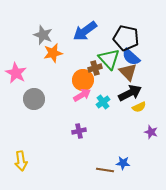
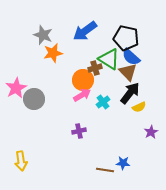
green triangle: rotated 15 degrees counterclockwise
pink star: moved 15 px down; rotated 15 degrees clockwise
black arrow: rotated 25 degrees counterclockwise
purple star: rotated 24 degrees clockwise
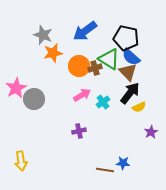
orange circle: moved 4 px left, 14 px up
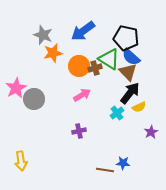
blue arrow: moved 2 px left
cyan cross: moved 14 px right, 11 px down
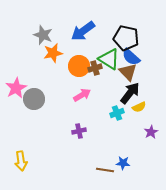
cyan cross: rotated 16 degrees clockwise
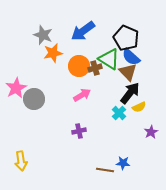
black pentagon: rotated 10 degrees clockwise
cyan cross: moved 2 px right; rotated 24 degrees counterclockwise
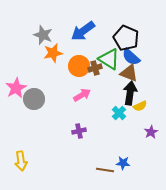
brown triangle: moved 1 px right, 1 px down; rotated 24 degrees counterclockwise
black arrow: rotated 30 degrees counterclockwise
yellow semicircle: moved 1 px right, 1 px up
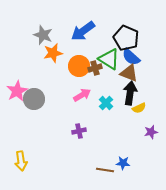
pink star: moved 1 px right, 3 px down
yellow semicircle: moved 1 px left, 2 px down
cyan cross: moved 13 px left, 10 px up
purple star: rotated 16 degrees clockwise
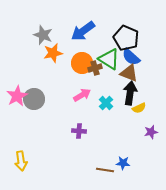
orange circle: moved 3 px right, 3 px up
pink star: moved 5 px down
purple cross: rotated 16 degrees clockwise
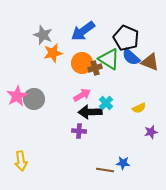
brown triangle: moved 21 px right, 11 px up
black arrow: moved 40 px left, 19 px down; rotated 100 degrees counterclockwise
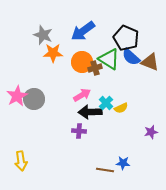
orange star: rotated 12 degrees clockwise
orange circle: moved 1 px up
yellow semicircle: moved 18 px left
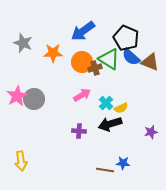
gray star: moved 20 px left, 8 px down
black arrow: moved 20 px right, 12 px down; rotated 15 degrees counterclockwise
